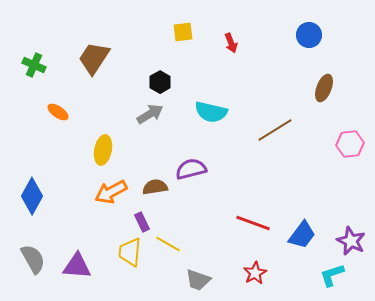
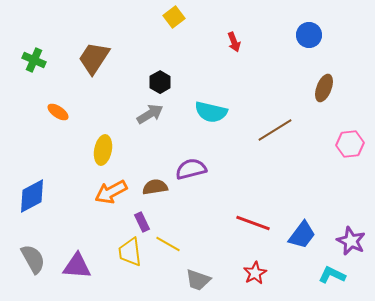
yellow square: moved 9 px left, 15 px up; rotated 30 degrees counterclockwise
red arrow: moved 3 px right, 1 px up
green cross: moved 5 px up
blue diamond: rotated 33 degrees clockwise
yellow trapezoid: rotated 12 degrees counterclockwise
cyan L-shape: rotated 44 degrees clockwise
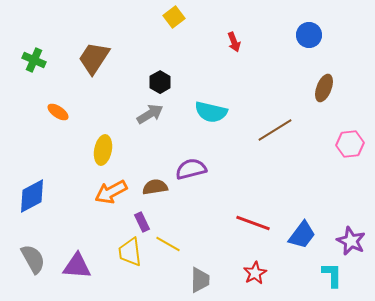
cyan L-shape: rotated 64 degrees clockwise
gray trapezoid: moved 2 px right; rotated 108 degrees counterclockwise
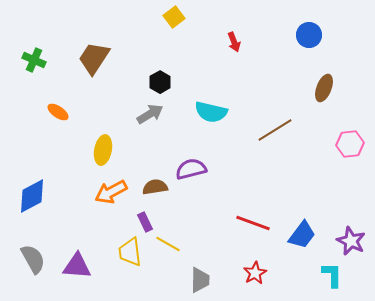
purple rectangle: moved 3 px right
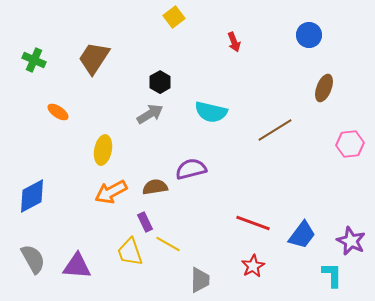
yellow trapezoid: rotated 12 degrees counterclockwise
red star: moved 2 px left, 7 px up
